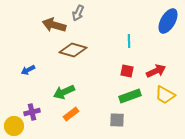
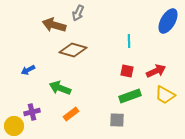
green arrow: moved 4 px left, 4 px up; rotated 45 degrees clockwise
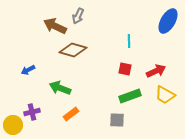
gray arrow: moved 3 px down
brown arrow: moved 1 px right, 1 px down; rotated 10 degrees clockwise
red square: moved 2 px left, 2 px up
yellow circle: moved 1 px left, 1 px up
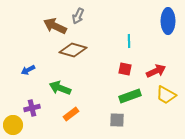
blue ellipse: rotated 30 degrees counterclockwise
yellow trapezoid: moved 1 px right
purple cross: moved 4 px up
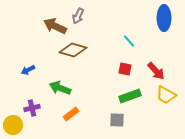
blue ellipse: moved 4 px left, 3 px up
cyan line: rotated 40 degrees counterclockwise
red arrow: rotated 72 degrees clockwise
